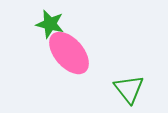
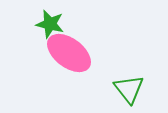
pink ellipse: rotated 12 degrees counterclockwise
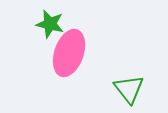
pink ellipse: rotated 72 degrees clockwise
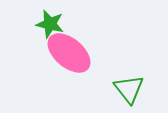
pink ellipse: rotated 69 degrees counterclockwise
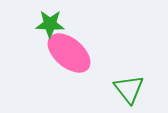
green star: rotated 12 degrees counterclockwise
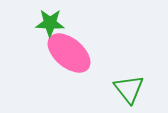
green star: moved 1 px up
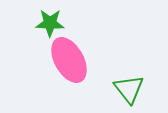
pink ellipse: moved 7 px down; rotated 21 degrees clockwise
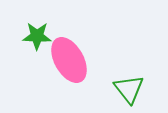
green star: moved 13 px left, 13 px down
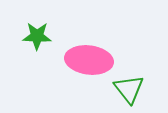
pink ellipse: moved 20 px right; rotated 54 degrees counterclockwise
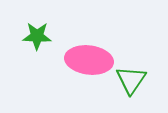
green triangle: moved 2 px right, 9 px up; rotated 12 degrees clockwise
